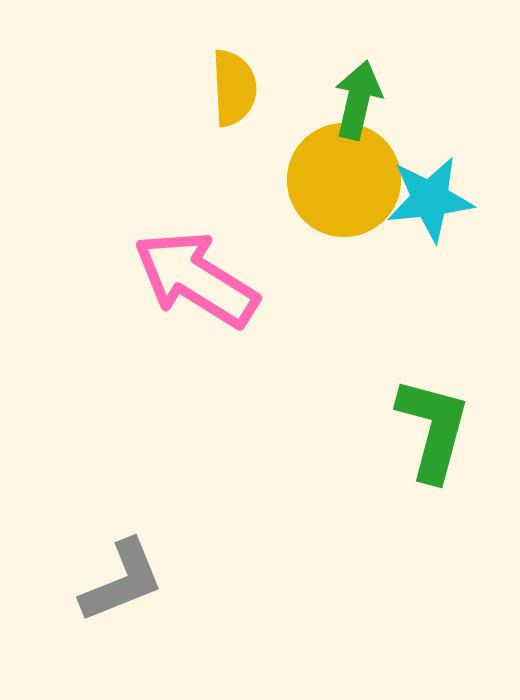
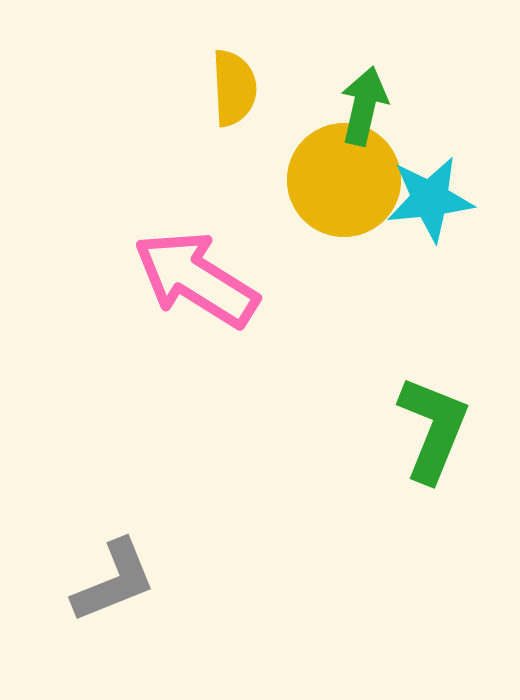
green arrow: moved 6 px right, 6 px down
green L-shape: rotated 7 degrees clockwise
gray L-shape: moved 8 px left
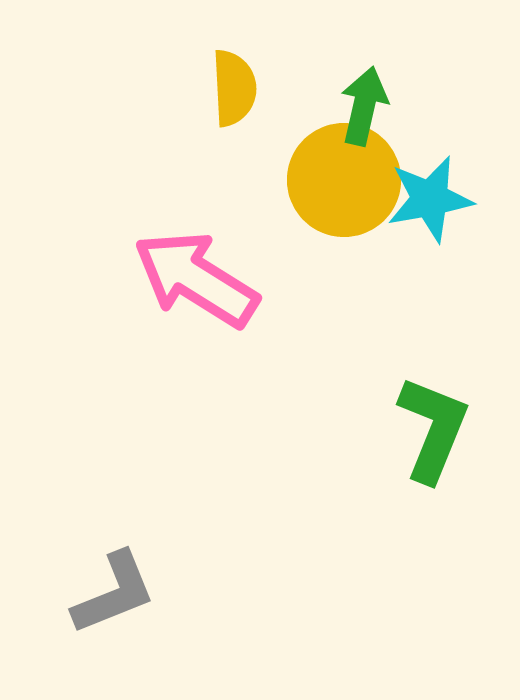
cyan star: rotated 4 degrees counterclockwise
gray L-shape: moved 12 px down
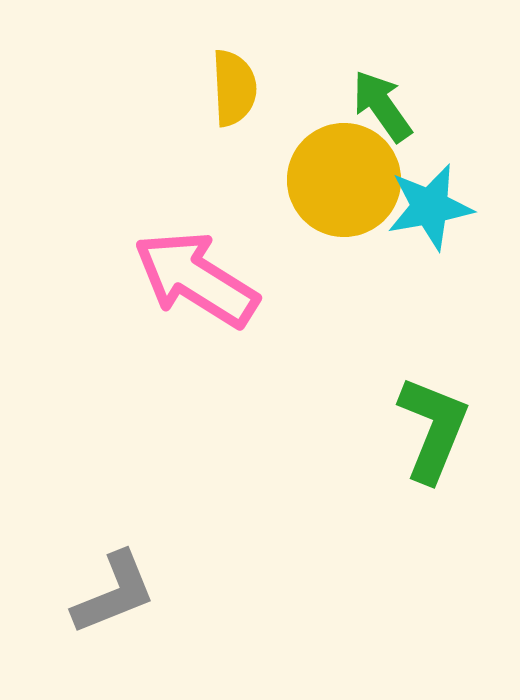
green arrow: moved 18 px right; rotated 48 degrees counterclockwise
cyan star: moved 8 px down
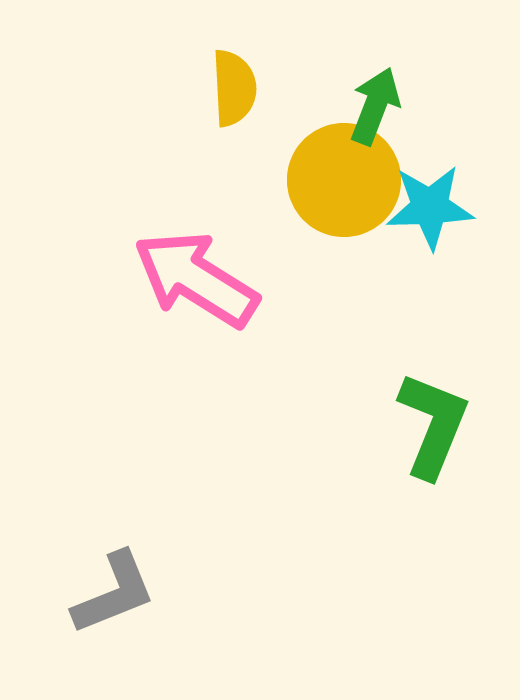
green arrow: moved 7 px left; rotated 56 degrees clockwise
cyan star: rotated 8 degrees clockwise
green L-shape: moved 4 px up
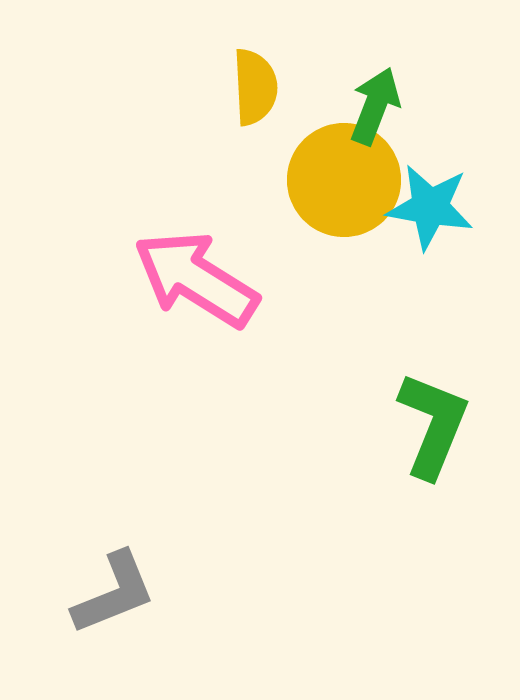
yellow semicircle: moved 21 px right, 1 px up
cyan star: rotated 12 degrees clockwise
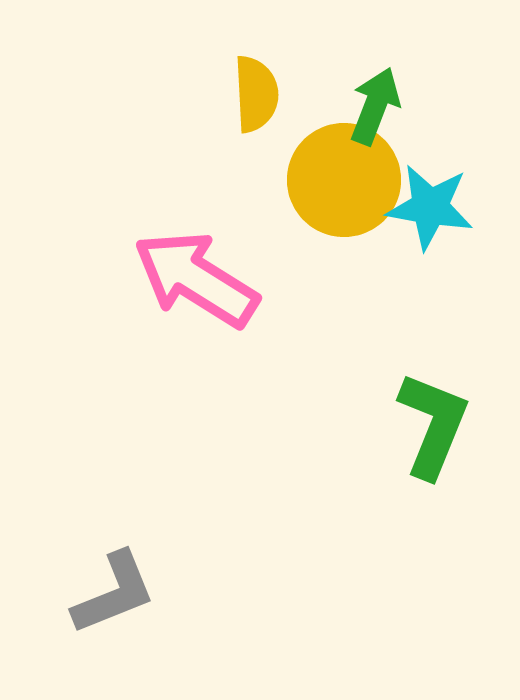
yellow semicircle: moved 1 px right, 7 px down
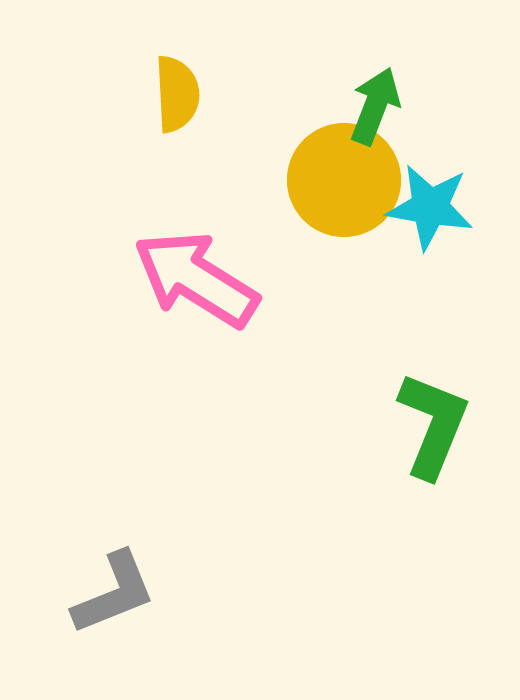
yellow semicircle: moved 79 px left
